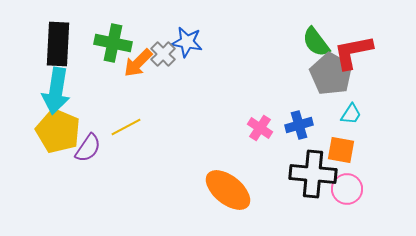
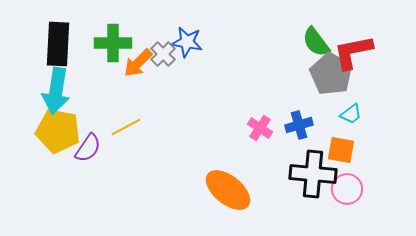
green cross: rotated 12 degrees counterclockwise
cyan trapezoid: rotated 20 degrees clockwise
yellow pentagon: rotated 12 degrees counterclockwise
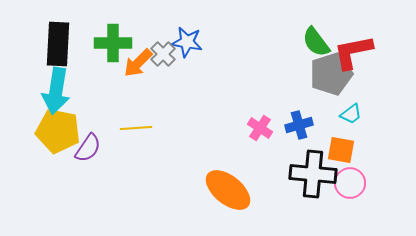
gray pentagon: rotated 24 degrees clockwise
yellow line: moved 10 px right, 1 px down; rotated 24 degrees clockwise
pink circle: moved 3 px right, 6 px up
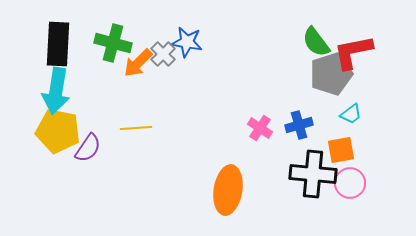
green cross: rotated 15 degrees clockwise
orange square: rotated 20 degrees counterclockwise
orange ellipse: rotated 60 degrees clockwise
